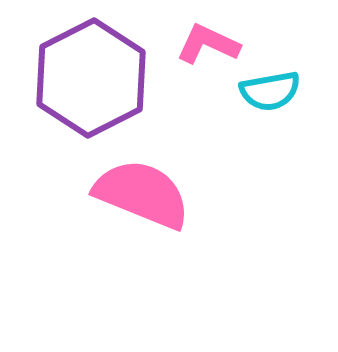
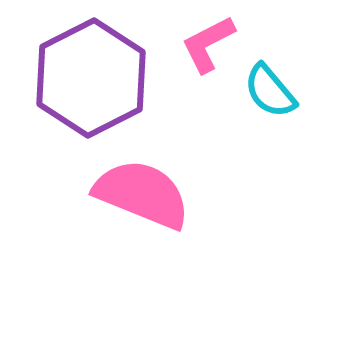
pink L-shape: rotated 52 degrees counterclockwise
cyan semicircle: rotated 60 degrees clockwise
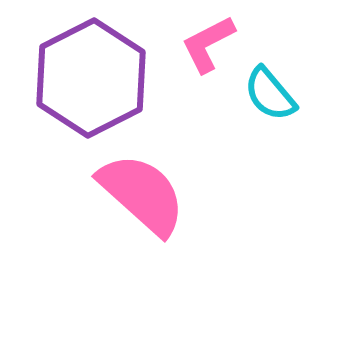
cyan semicircle: moved 3 px down
pink semicircle: rotated 20 degrees clockwise
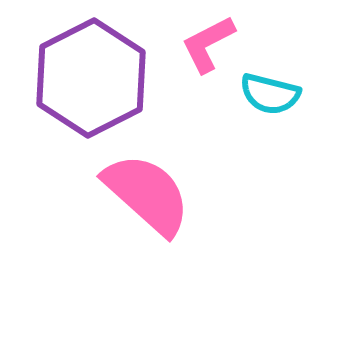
cyan semicircle: rotated 36 degrees counterclockwise
pink semicircle: moved 5 px right
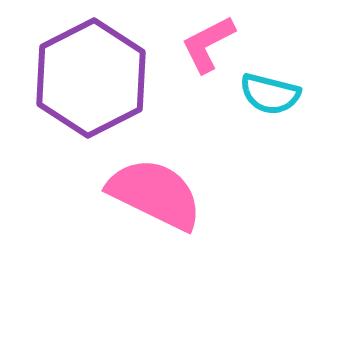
pink semicircle: moved 8 px right; rotated 16 degrees counterclockwise
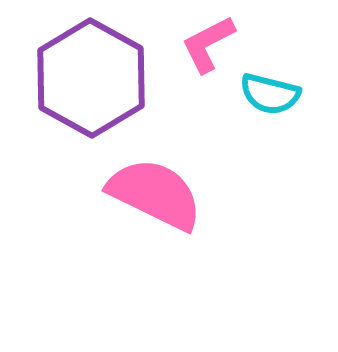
purple hexagon: rotated 4 degrees counterclockwise
